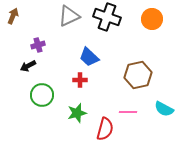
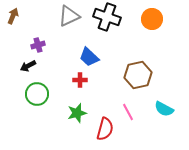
green circle: moved 5 px left, 1 px up
pink line: rotated 60 degrees clockwise
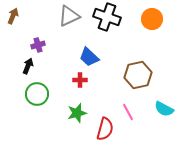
black arrow: rotated 140 degrees clockwise
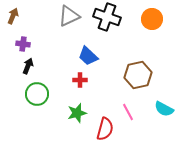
purple cross: moved 15 px left, 1 px up; rotated 24 degrees clockwise
blue trapezoid: moved 1 px left, 1 px up
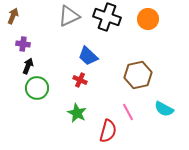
orange circle: moved 4 px left
red cross: rotated 24 degrees clockwise
green circle: moved 6 px up
green star: rotated 30 degrees counterclockwise
red semicircle: moved 3 px right, 2 px down
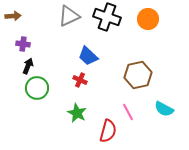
brown arrow: rotated 63 degrees clockwise
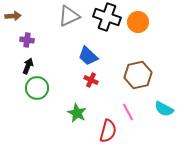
orange circle: moved 10 px left, 3 px down
purple cross: moved 4 px right, 4 px up
red cross: moved 11 px right
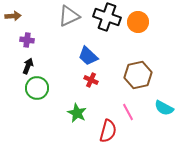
cyan semicircle: moved 1 px up
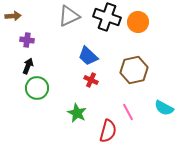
brown hexagon: moved 4 px left, 5 px up
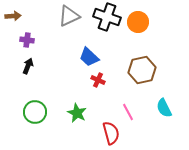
blue trapezoid: moved 1 px right, 1 px down
brown hexagon: moved 8 px right
red cross: moved 7 px right
green circle: moved 2 px left, 24 px down
cyan semicircle: rotated 36 degrees clockwise
red semicircle: moved 3 px right, 2 px down; rotated 30 degrees counterclockwise
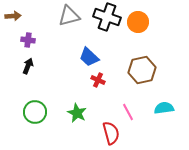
gray triangle: rotated 10 degrees clockwise
purple cross: moved 1 px right
cyan semicircle: rotated 108 degrees clockwise
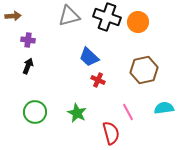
brown hexagon: moved 2 px right
